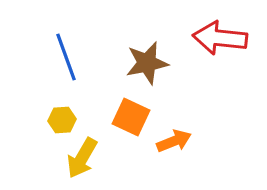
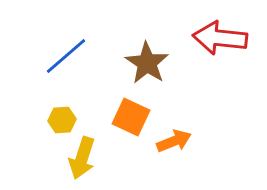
blue line: moved 1 px up; rotated 69 degrees clockwise
brown star: rotated 27 degrees counterclockwise
yellow arrow: rotated 12 degrees counterclockwise
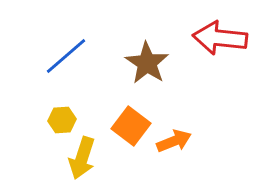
orange square: moved 9 px down; rotated 12 degrees clockwise
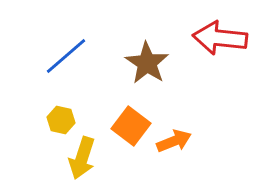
yellow hexagon: moved 1 px left; rotated 16 degrees clockwise
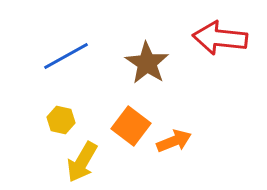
blue line: rotated 12 degrees clockwise
yellow arrow: moved 4 px down; rotated 12 degrees clockwise
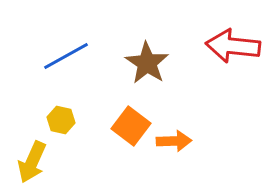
red arrow: moved 13 px right, 8 px down
orange arrow: rotated 20 degrees clockwise
yellow arrow: moved 50 px left; rotated 6 degrees counterclockwise
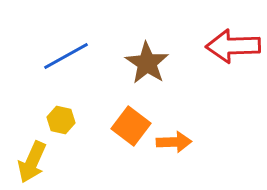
red arrow: rotated 8 degrees counterclockwise
orange arrow: moved 1 px down
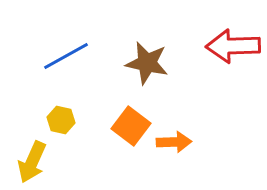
brown star: rotated 21 degrees counterclockwise
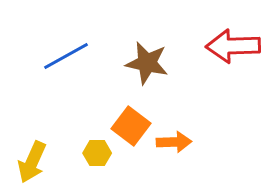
yellow hexagon: moved 36 px right, 33 px down; rotated 12 degrees counterclockwise
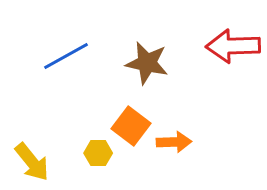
yellow hexagon: moved 1 px right
yellow arrow: rotated 63 degrees counterclockwise
